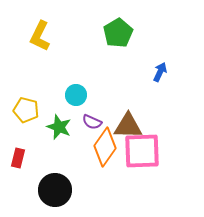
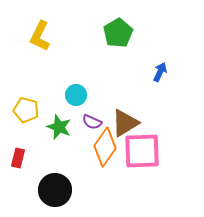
brown triangle: moved 3 px left, 3 px up; rotated 32 degrees counterclockwise
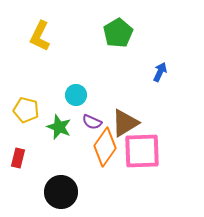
black circle: moved 6 px right, 2 px down
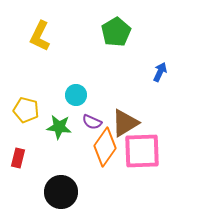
green pentagon: moved 2 px left, 1 px up
green star: rotated 15 degrees counterclockwise
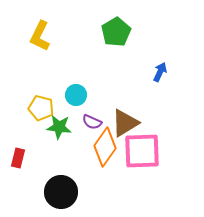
yellow pentagon: moved 15 px right, 2 px up
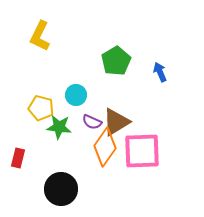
green pentagon: moved 29 px down
blue arrow: rotated 48 degrees counterclockwise
brown triangle: moved 9 px left, 1 px up
black circle: moved 3 px up
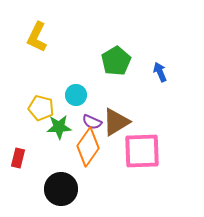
yellow L-shape: moved 3 px left, 1 px down
green star: rotated 10 degrees counterclockwise
orange diamond: moved 17 px left
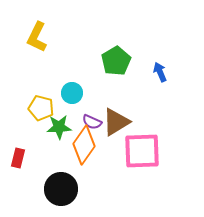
cyan circle: moved 4 px left, 2 px up
orange diamond: moved 4 px left, 2 px up
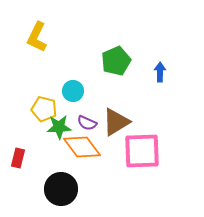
green pentagon: rotated 8 degrees clockwise
blue arrow: rotated 24 degrees clockwise
cyan circle: moved 1 px right, 2 px up
yellow pentagon: moved 3 px right, 1 px down
purple semicircle: moved 5 px left, 1 px down
orange diamond: moved 2 px left, 2 px down; rotated 72 degrees counterclockwise
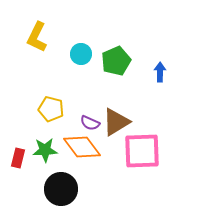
cyan circle: moved 8 px right, 37 px up
yellow pentagon: moved 7 px right
purple semicircle: moved 3 px right
green star: moved 14 px left, 23 px down
